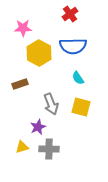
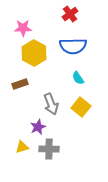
yellow hexagon: moved 5 px left
yellow square: rotated 24 degrees clockwise
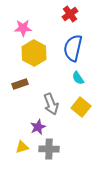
blue semicircle: moved 2 px down; rotated 104 degrees clockwise
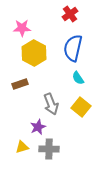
pink star: moved 1 px left
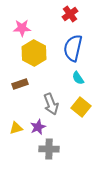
yellow triangle: moved 6 px left, 19 px up
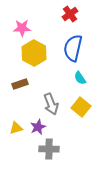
cyan semicircle: moved 2 px right
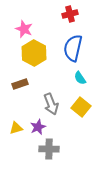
red cross: rotated 21 degrees clockwise
pink star: moved 2 px right, 1 px down; rotated 24 degrees clockwise
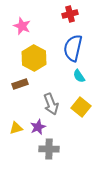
pink star: moved 2 px left, 3 px up
yellow hexagon: moved 5 px down
cyan semicircle: moved 1 px left, 2 px up
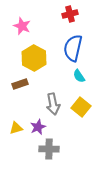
gray arrow: moved 2 px right; rotated 10 degrees clockwise
